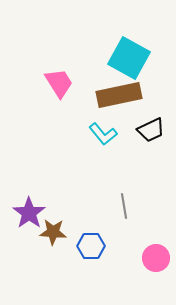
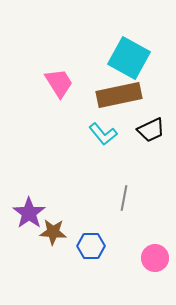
gray line: moved 8 px up; rotated 20 degrees clockwise
pink circle: moved 1 px left
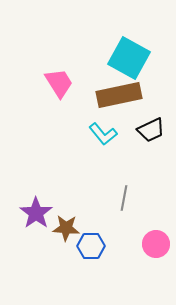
purple star: moved 7 px right
brown star: moved 13 px right, 4 px up
pink circle: moved 1 px right, 14 px up
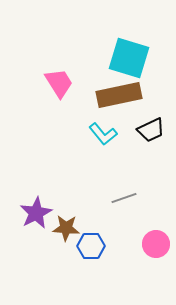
cyan square: rotated 12 degrees counterclockwise
gray line: rotated 60 degrees clockwise
purple star: rotated 8 degrees clockwise
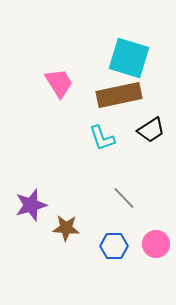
black trapezoid: rotated 8 degrees counterclockwise
cyan L-shape: moved 1 px left, 4 px down; rotated 20 degrees clockwise
gray line: rotated 65 degrees clockwise
purple star: moved 5 px left, 8 px up; rotated 12 degrees clockwise
blue hexagon: moved 23 px right
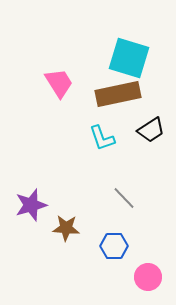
brown rectangle: moved 1 px left, 1 px up
pink circle: moved 8 px left, 33 px down
